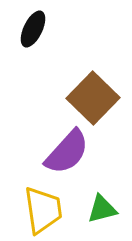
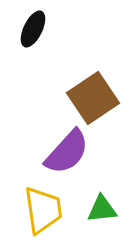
brown square: rotated 12 degrees clockwise
green triangle: rotated 8 degrees clockwise
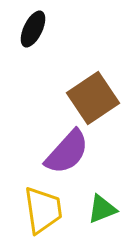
green triangle: rotated 16 degrees counterclockwise
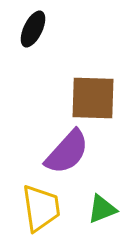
brown square: rotated 36 degrees clockwise
yellow trapezoid: moved 2 px left, 2 px up
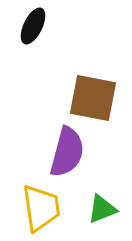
black ellipse: moved 3 px up
brown square: rotated 9 degrees clockwise
purple semicircle: rotated 27 degrees counterclockwise
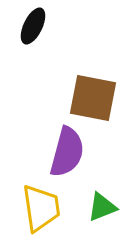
green triangle: moved 2 px up
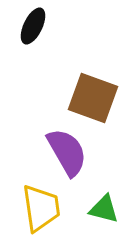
brown square: rotated 9 degrees clockwise
purple semicircle: rotated 45 degrees counterclockwise
green triangle: moved 2 px right, 2 px down; rotated 36 degrees clockwise
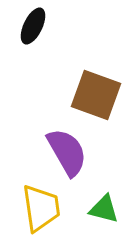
brown square: moved 3 px right, 3 px up
